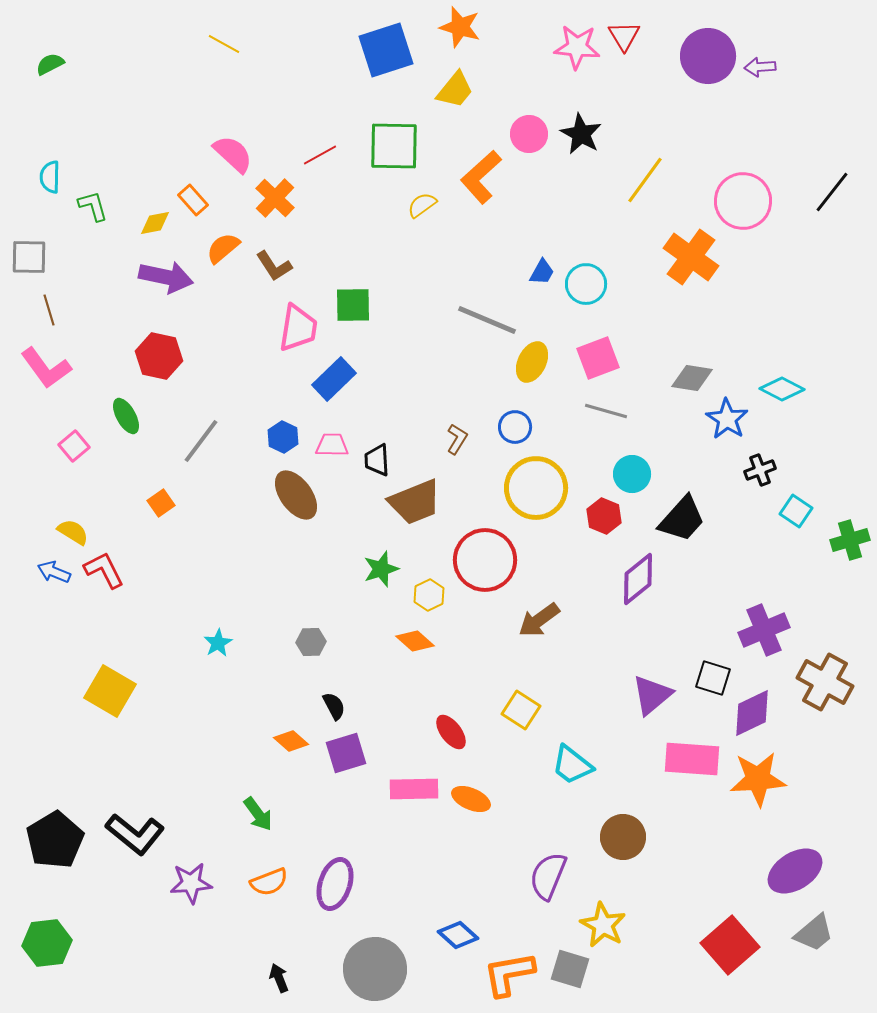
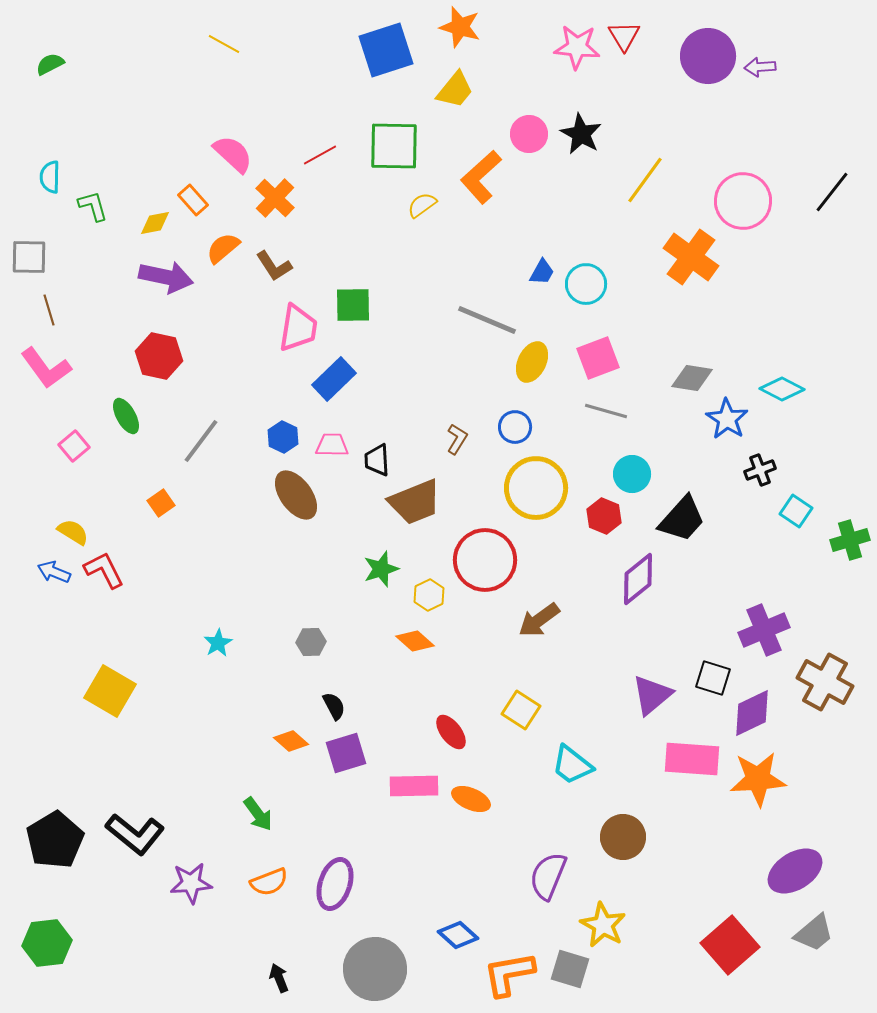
pink rectangle at (414, 789): moved 3 px up
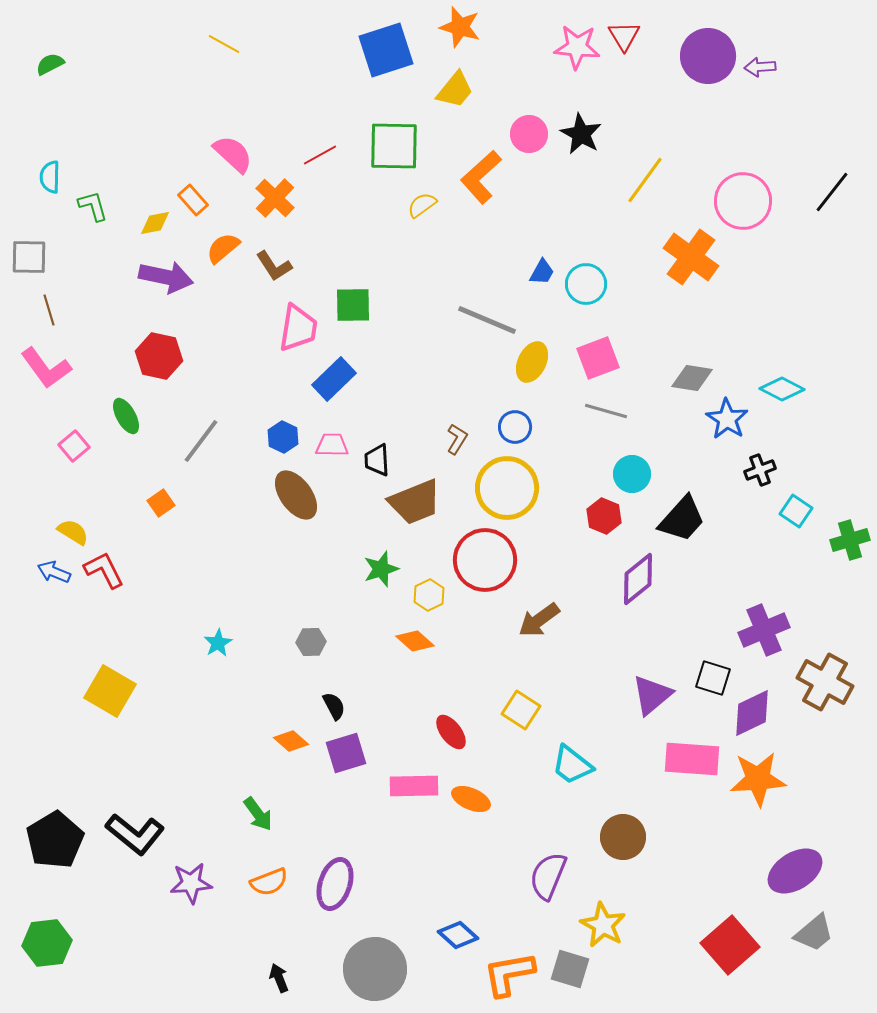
yellow circle at (536, 488): moved 29 px left
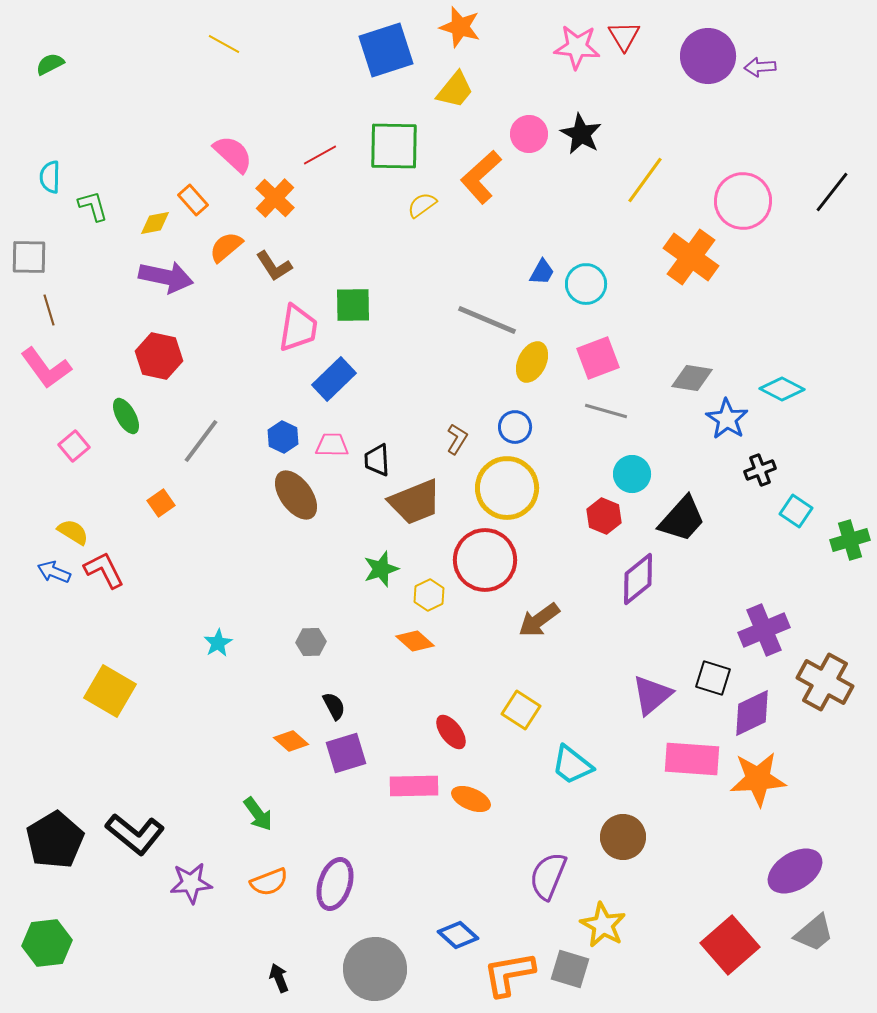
orange semicircle at (223, 248): moved 3 px right, 1 px up
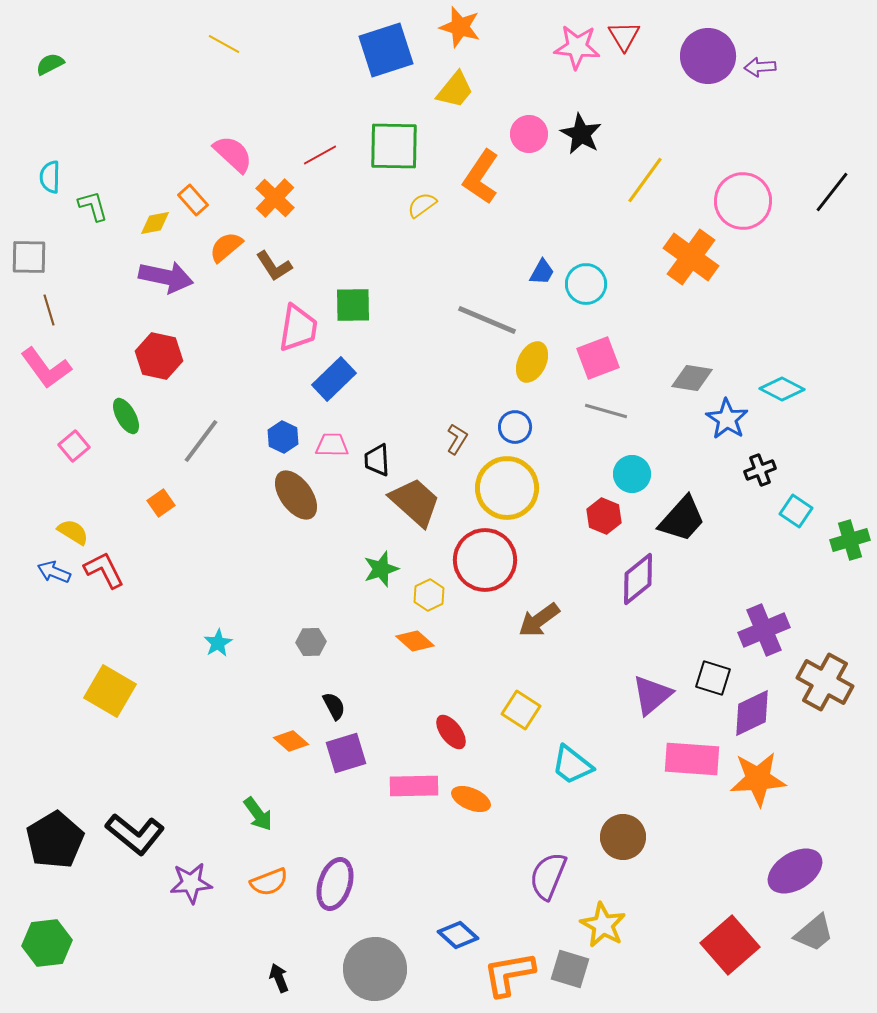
orange L-shape at (481, 177): rotated 14 degrees counterclockwise
brown trapezoid at (415, 502): rotated 116 degrees counterclockwise
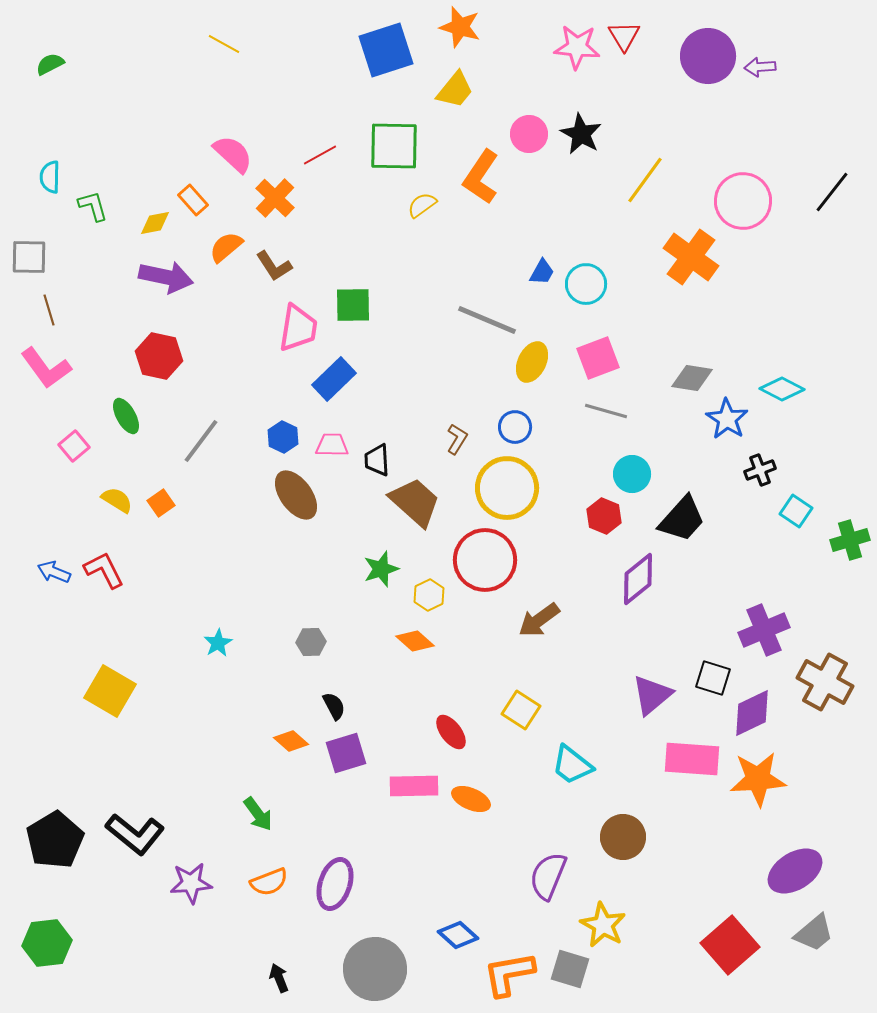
yellow semicircle at (73, 532): moved 44 px right, 32 px up
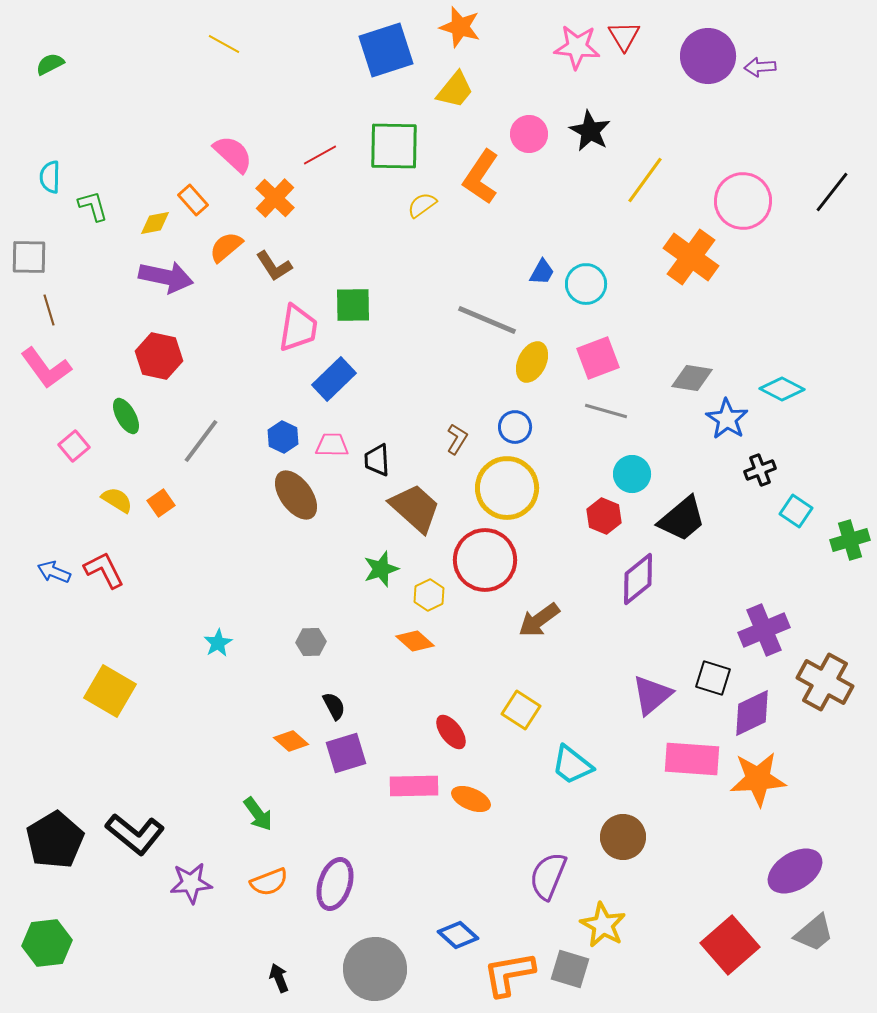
black star at (581, 134): moved 9 px right, 3 px up
brown trapezoid at (415, 502): moved 6 px down
black trapezoid at (682, 519): rotated 8 degrees clockwise
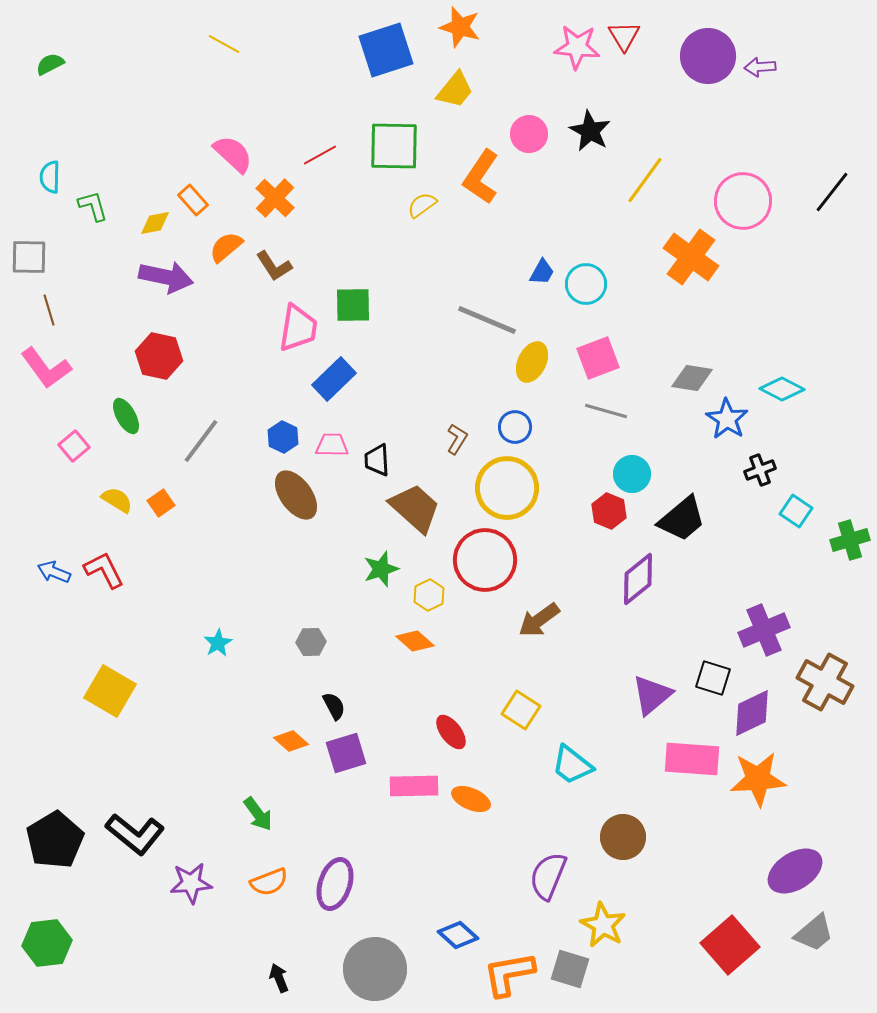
red hexagon at (604, 516): moved 5 px right, 5 px up
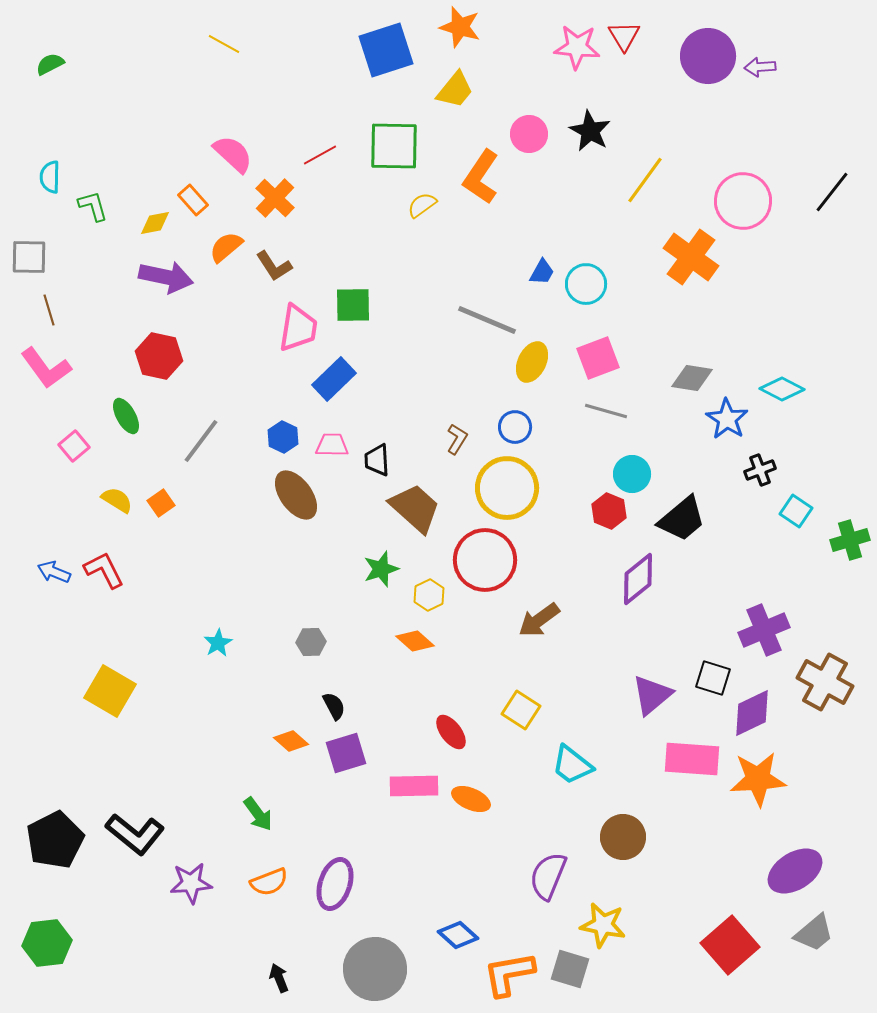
black pentagon at (55, 840): rotated 4 degrees clockwise
yellow star at (603, 925): rotated 18 degrees counterclockwise
